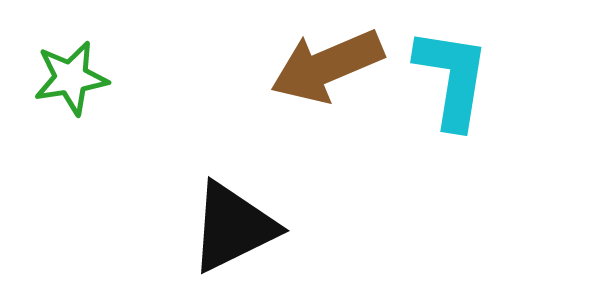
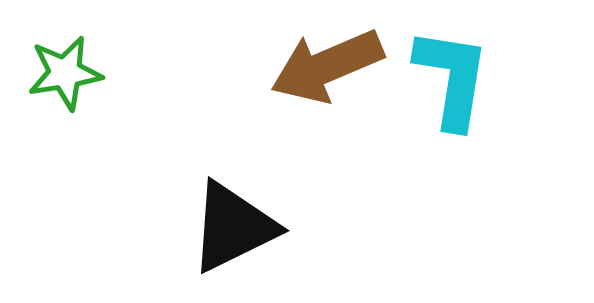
green star: moved 6 px left, 5 px up
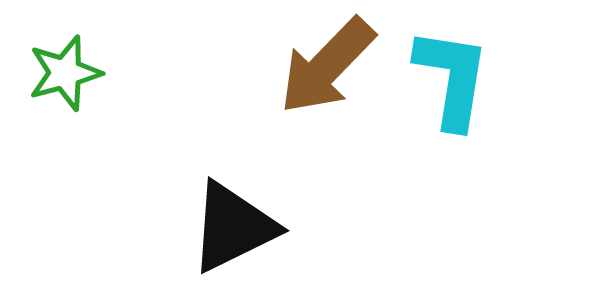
brown arrow: rotated 23 degrees counterclockwise
green star: rotated 6 degrees counterclockwise
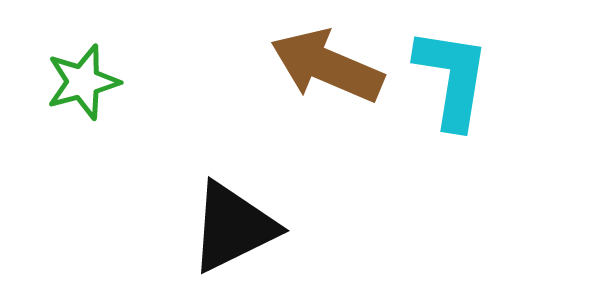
brown arrow: rotated 69 degrees clockwise
green star: moved 18 px right, 9 px down
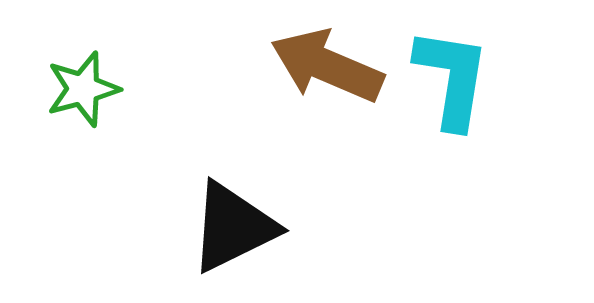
green star: moved 7 px down
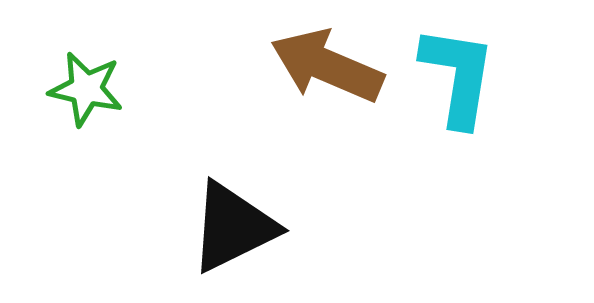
cyan L-shape: moved 6 px right, 2 px up
green star: moved 3 px right; rotated 28 degrees clockwise
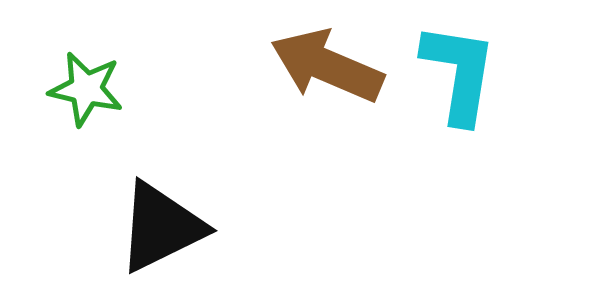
cyan L-shape: moved 1 px right, 3 px up
black triangle: moved 72 px left
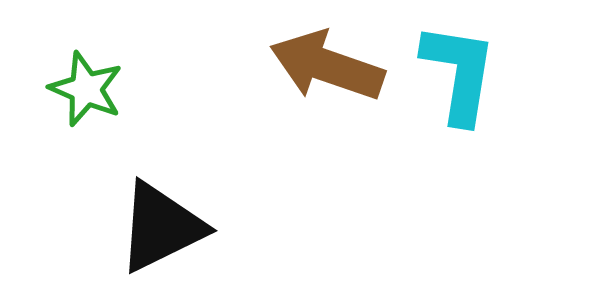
brown arrow: rotated 4 degrees counterclockwise
green star: rotated 10 degrees clockwise
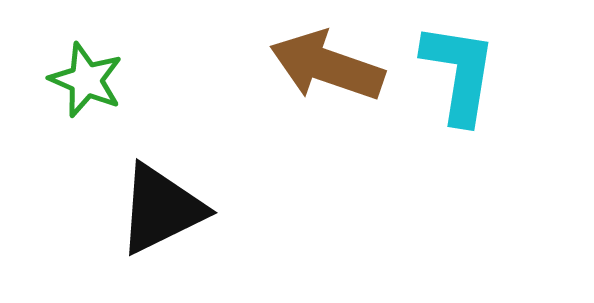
green star: moved 9 px up
black triangle: moved 18 px up
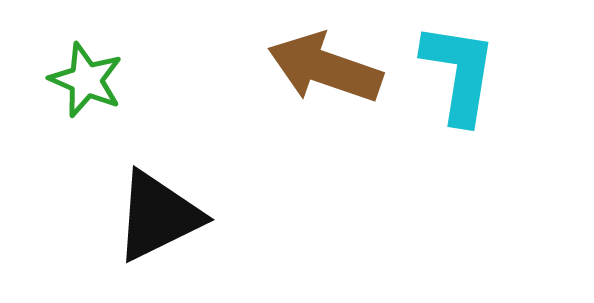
brown arrow: moved 2 px left, 2 px down
black triangle: moved 3 px left, 7 px down
